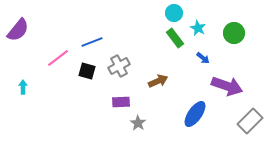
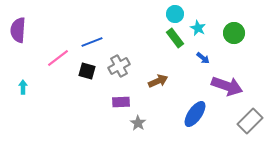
cyan circle: moved 1 px right, 1 px down
purple semicircle: rotated 145 degrees clockwise
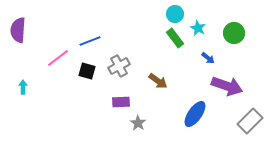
blue line: moved 2 px left, 1 px up
blue arrow: moved 5 px right
brown arrow: rotated 60 degrees clockwise
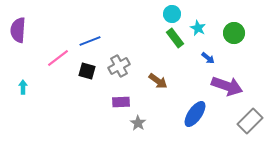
cyan circle: moved 3 px left
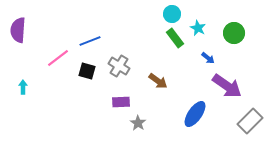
gray cross: rotated 30 degrees counterclockwise
purple arrow: rotated 16 degrees clockwise
